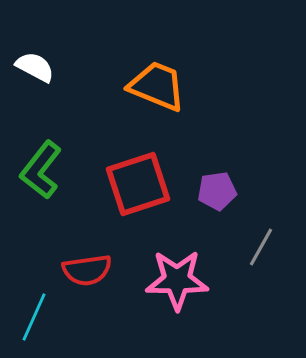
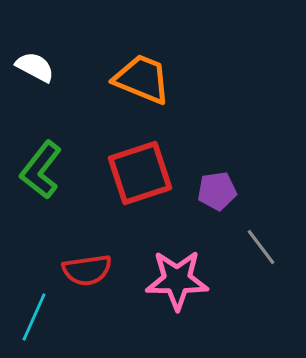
orange trapezoid: moved 15 px left, 7 px up
red square: moved 2 px right, 11 px up
gray line: rotated 66 degrees counterclockwise
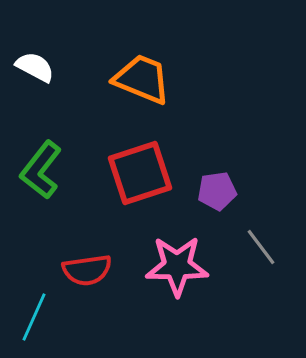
pink star: moved 14 px up
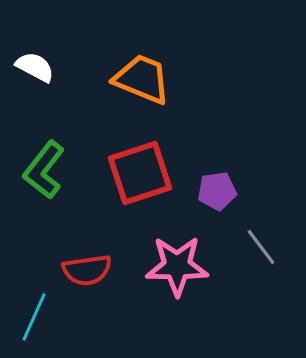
green L-shape: moved 3 px right
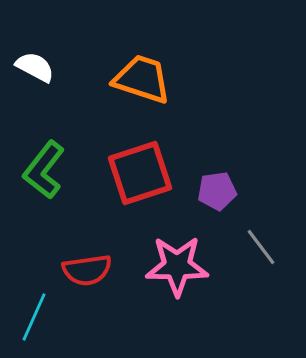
orange trapezoid: rotated 4 degrees counterclockwise
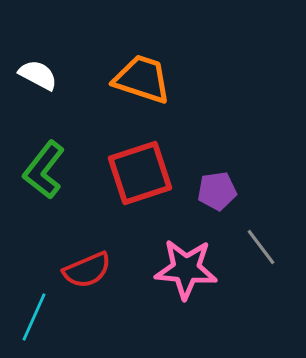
white semicircle: moved 3 px right, 8 px down
pink star: moved 9 px right, 3 px down; rotated 4 degrees clockwise
red semicircle: rotated 15 degrees counterclockwise
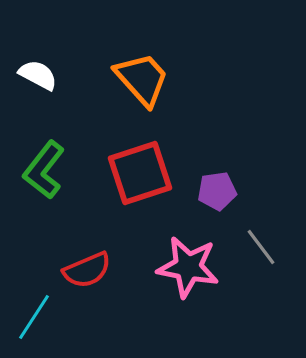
orange trapezoid: rotated 30 degrees clockwise
pink star: moved 2 px right, 2 px up; rotated 6 degrees clockwise
cyan line: rotated 9 degrees clockwise
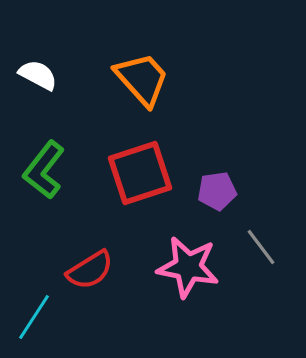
red semicircle: moved 3 px right; rotated 9 degrees counterclockwise
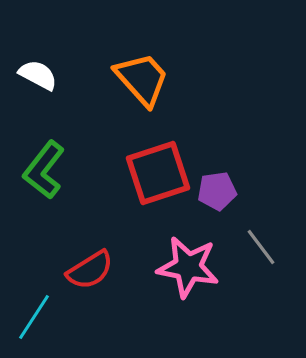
red square: moved 18 px right
